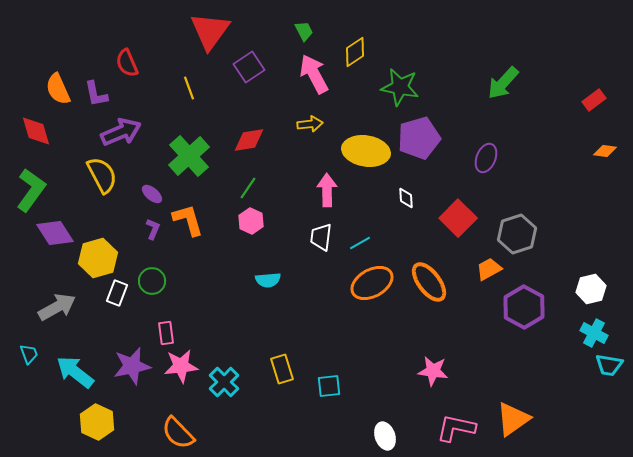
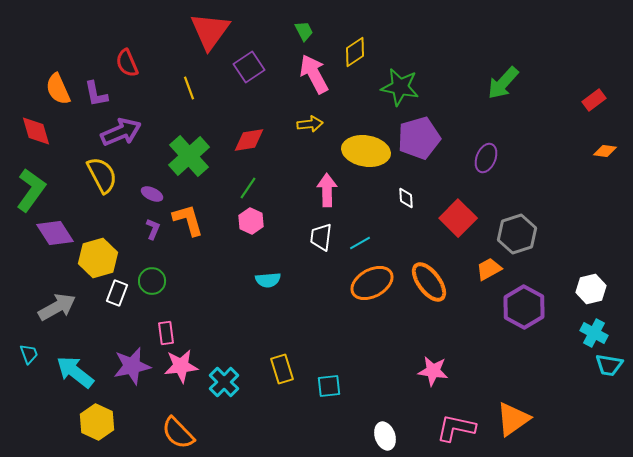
purple ellipse at (152, 194): rotated 15 degrees counterclockwise
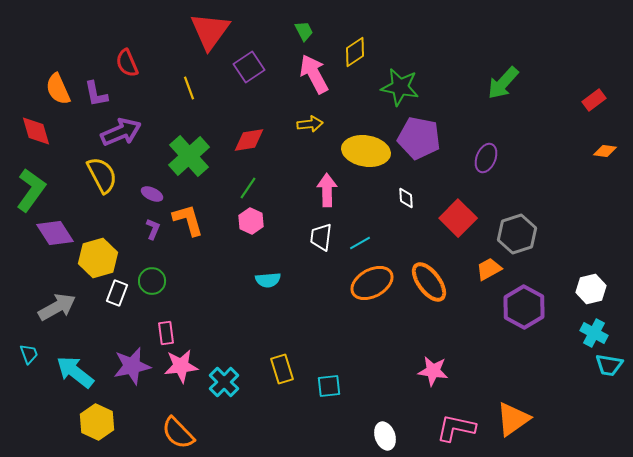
purple pentagon at (419, 138): rotated 27 degrees clockwise
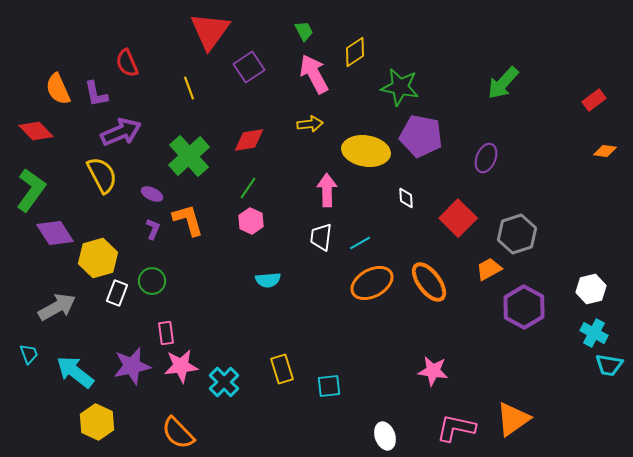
red diamond at (36, 131): rotated 28 degrees counterclockwise
purple pentagon at (419, 138): moved 2 px right, 2 px up
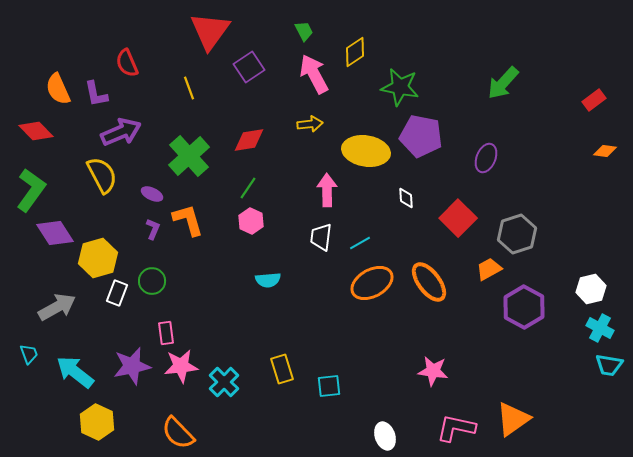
cyan cross at (594, 333): moved 6 px right, 5 px up
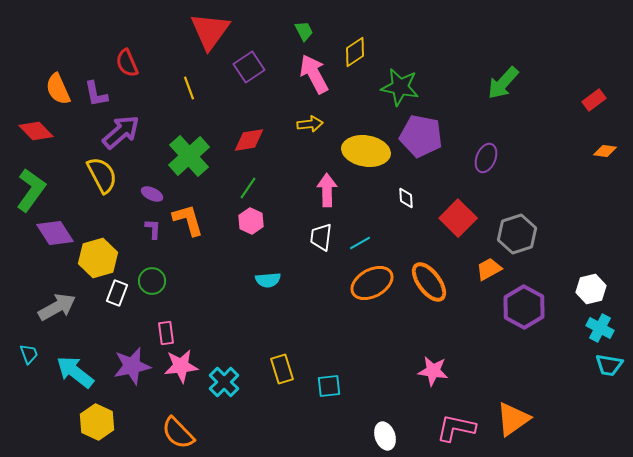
purple arrow at (121, 132): rotated 18 degrees counterclockwise
purple L-shape at (153, 229): rotated 20 degrees counterclockwise
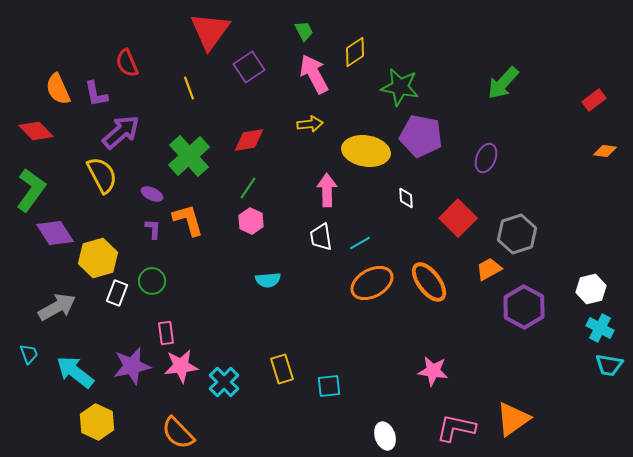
white trapezoid at (321, 237): rotated 16 degrees counterclockwise
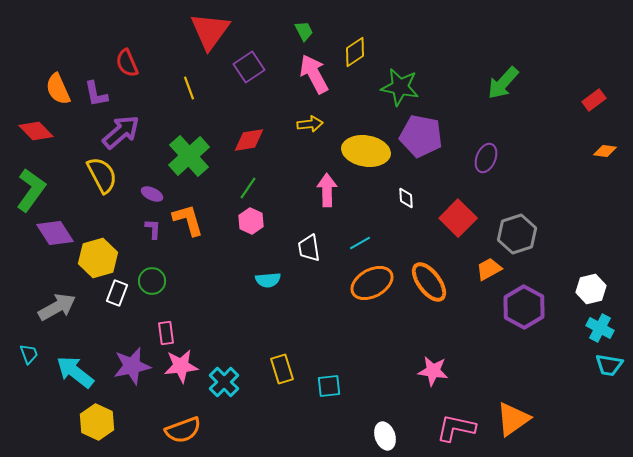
white trapezoid at (321, 237): moved 12 px left, 11 px down
orange semicircle at (178, 433): moved 5 px right, 3 px up; rotated 66 degrees counterclockwise
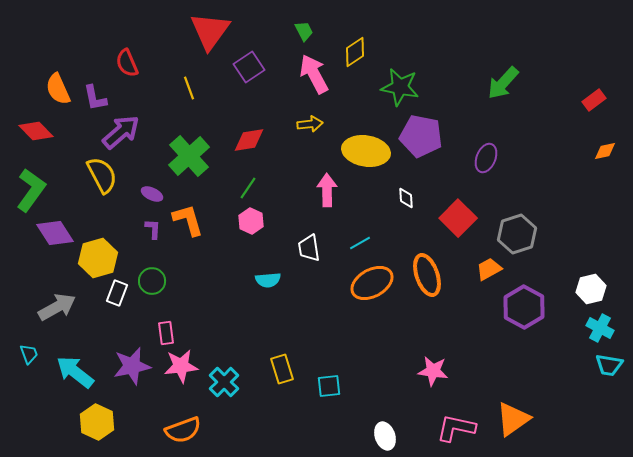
purple L-shape at (96, 94): moved 1 px left, 4 px down
orange diamond at (605, 151): rotated 20 degrees counterclockwise
orange ellipse at (429, 282): moved 2 px left, 7 px up; rotated 18 degrees clockwise
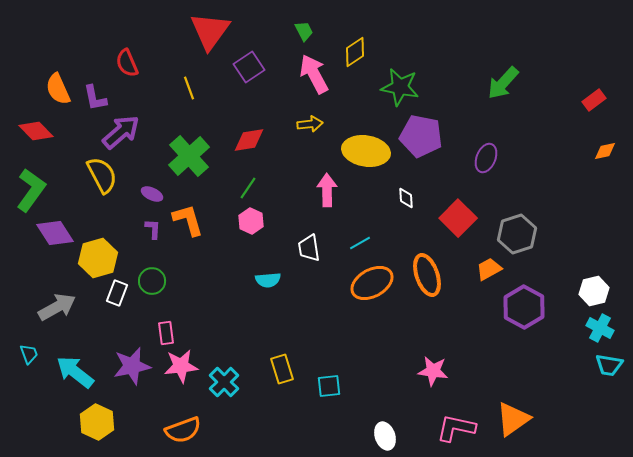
white hexagon at (591, 289): moved 3 px right, 2 px down
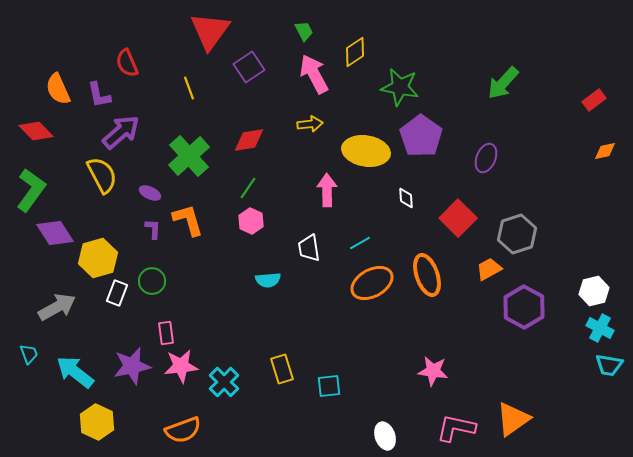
purple L-shape at (95, 98): moved 4 px right, 3 px up
purple pentagon at (421, 136): rotated 24 degrees clockwise
purple ellipse at (152, 194): moved 2 px left, 1 px up
